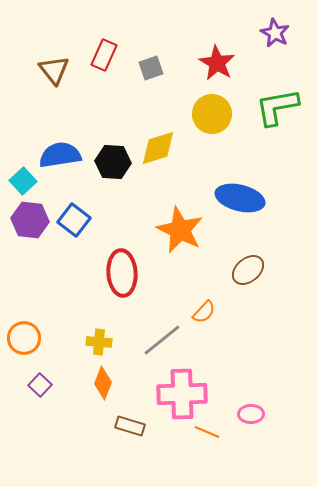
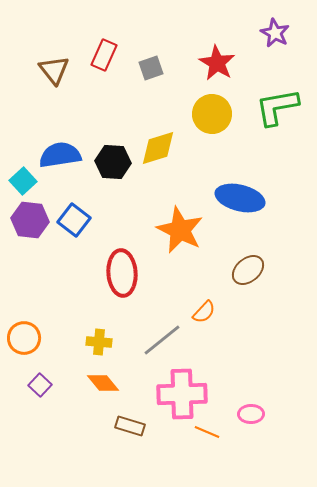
orange diamond: rotated 60 degrees counterclockwise
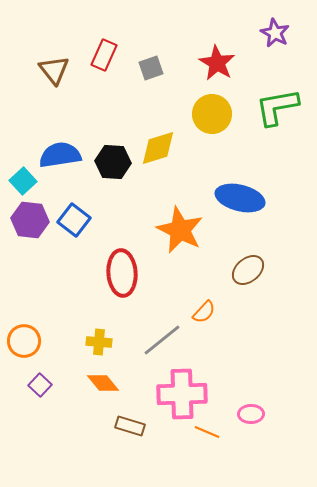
orange circle: moved 3 px down
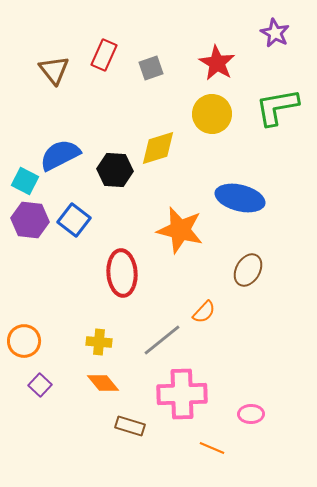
blue semicircle: rotated 18 degrees counterclockwise
black hexagon: moved 2 px right, 8 px down
cyan square: moved 2 px right; rotated 20 degrees counterclockwise
orange star: rotated 12 degrees counterclockwise
brown ellipse: rotated 20 degrees counterclockwise
orange line: moved 5 px right, 16 px down
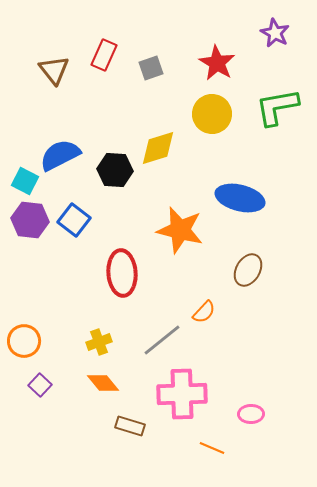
yellow cross: rotated 25 degrees counterclockwise
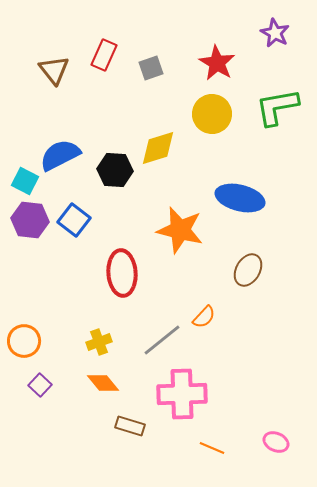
orange semicircle: moved 5 px down
pink ellipse: moved 25 px right, 28 px down; rotated 25 degrees clockwise
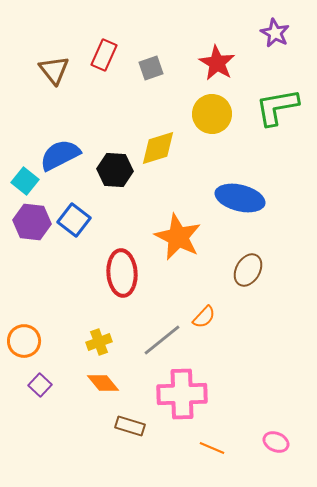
cyan square: rotated 12 degrees clockwise
purple hexagon: moved 2 px right, 2 px down
orange star: moved 2 px left, 7 px down; rotated 12 degrees clockwise
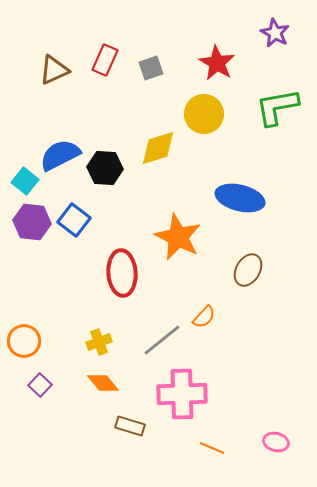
red rectangle: moved 1 px right, 5 px down
brown triangle: rotated 44 degrees clockwise
yellow circle: moved 8 px left
black hexagon: moved 10 px left, 2 px up
pink ellipse: rotated 10 degrees counterclockwise
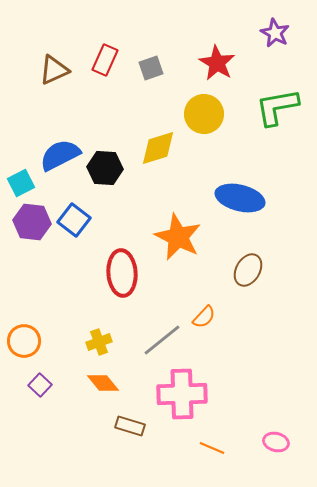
cyan square: moved 4 px left, 2 px down; rotated 24 degrees clockwise
